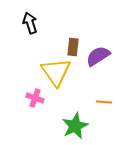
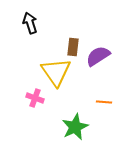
green star: moved 1 px down
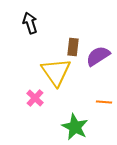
pink cross: rotated 24 degrees clockwise
green star: rotated 20 degrees counterclockwise
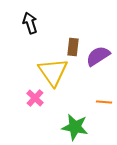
yellow triangle: moved 3 px left
green star: rotated 16 degrees counterclockwise
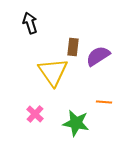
pink cross: moved 16 px down
green star: moved 1 px right, 4 px up
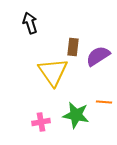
pink cross: moved 6 px right, 8 px down; rotated 36 degrees clockwise
green star: moved 8 px up
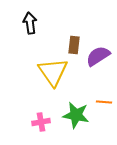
black arrow: rotated 10 degrees clockwise
brown rectangle: moved 1 px right, 2 px up
